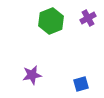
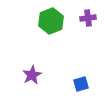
purple cross: rotated 21 degrees clockwise
purple star: rotated 18 degrees counterclockwise
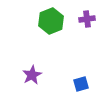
purple cross: moved 1 px left, 1 px down
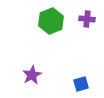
purple cross: rotated 14 degrees clockwise
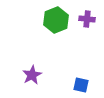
green hexagon: moved 5 px right, 1 px up
blue square: moved 1 px down; rotated 28 degrees clockwise
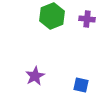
green hexagon: moved 4 px left, 4 px up
purple star: moved 3 px right, 1 px down
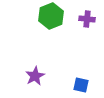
green hexagon: moved 1 px left
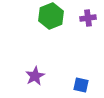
purple cross: moved 1 px right, 1 px up; rotated 14 degrees counterclockwise
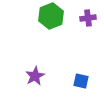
blue square: moved 4 px up
